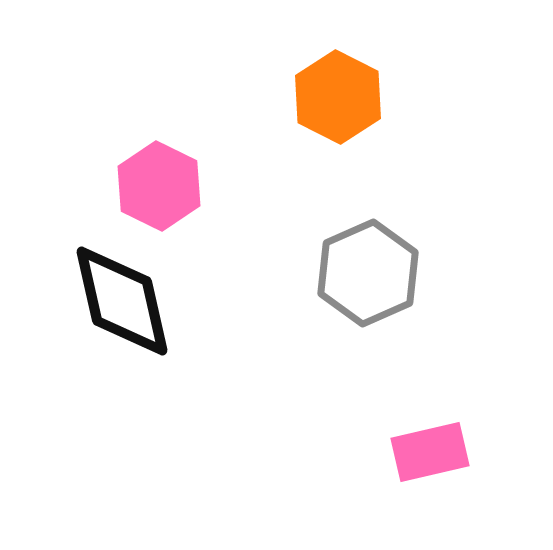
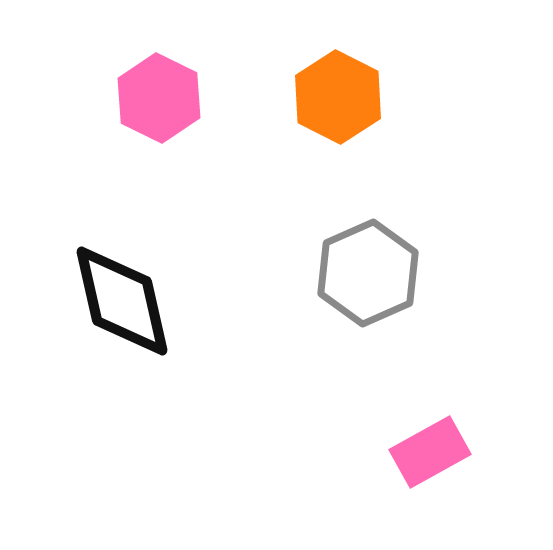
pink hexagon: moved 88 px up
pink rectangle: rotated 16 degrees counterclockwise
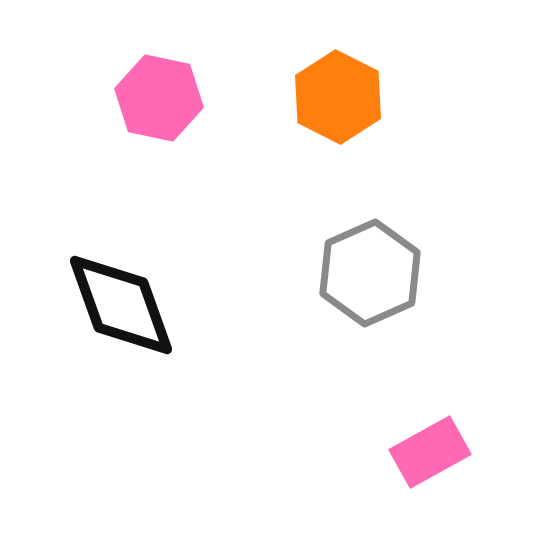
pink hexagon: rotated 14 degrees counterclockwise
gray hexagon: moved 2 px right
black diamond: moved 1 px left, 4 px down; rotated 7 degrees counterclockwise
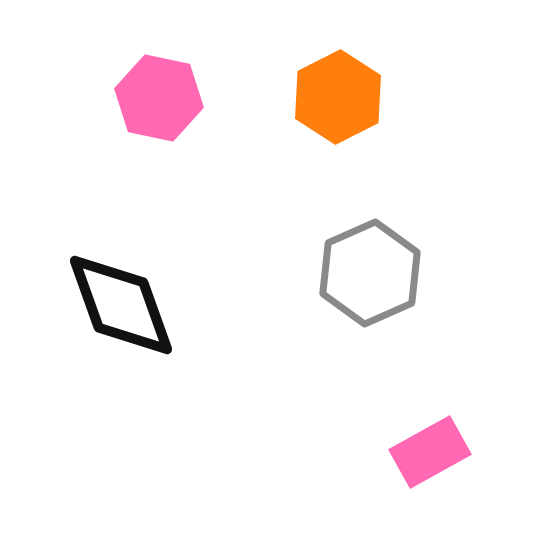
orange hexagon: rotated 6 degrees clockwise
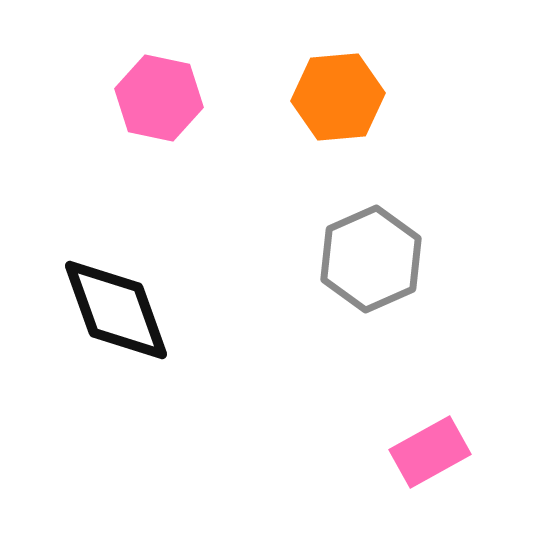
orange hexagon: rotated 22 degrees clockwise
gray hexagon: moved 1 px right, 14 px up
black diamond: moved 5 px left, 5 px down
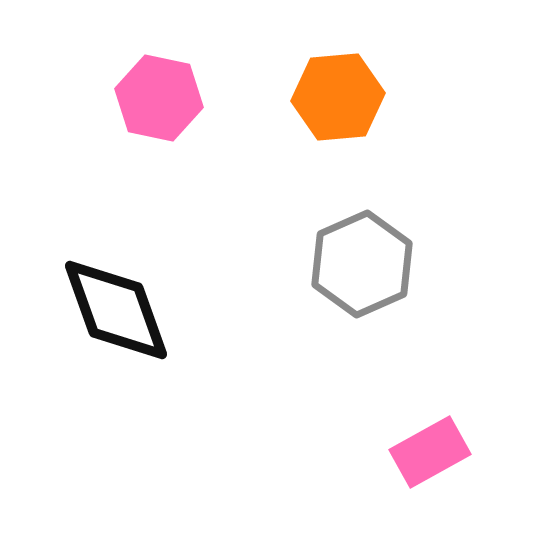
gray hexagon: moved 9 px left, 5 px down
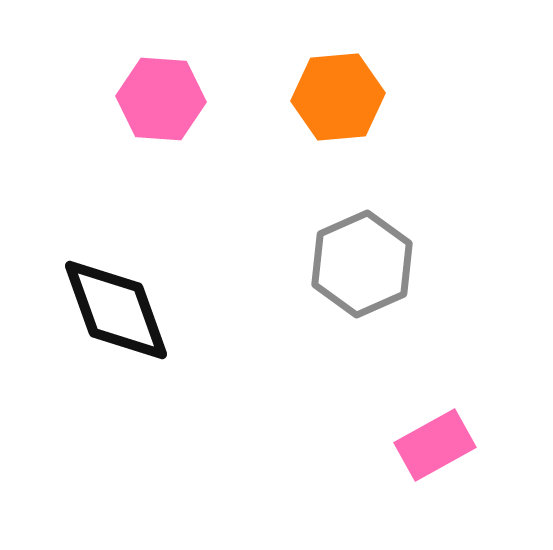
pink hexagon: moved 2 px right, 1 px down; rotated 8 degrees counterclockwise
pink rectangle: moved 5 px right, 7 px up
